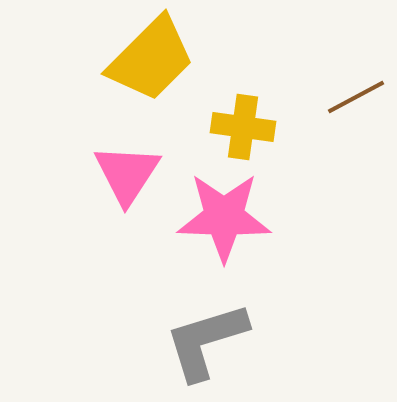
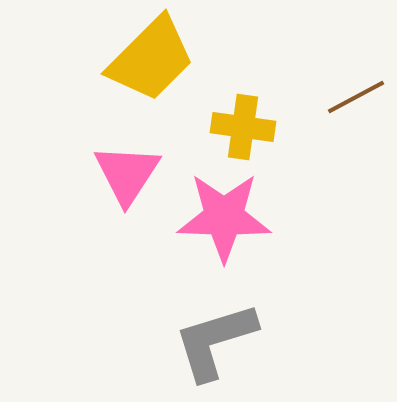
gray L-shape: moved 9 px right
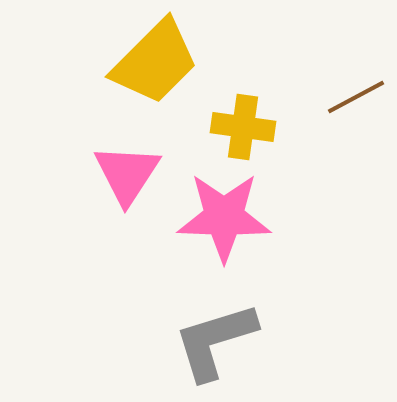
yellow trapezoid: moved 4 px right, 3 px down
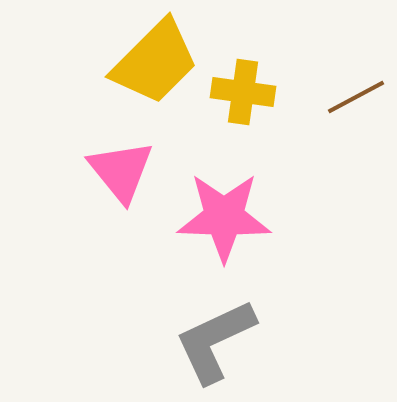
yellow cross: moved 35 px up
pink triangle: moved 6 px left, 3 px up; rotated 12 degrees counterclockwise
gray L-shape: rotated 8 degrees counterclockwise
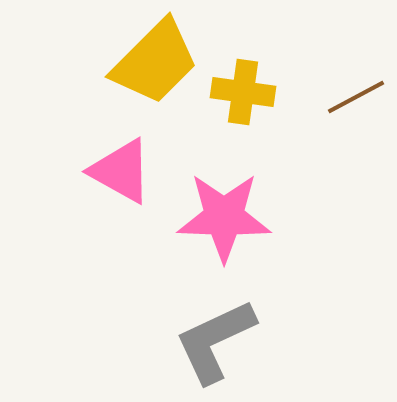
pink triangle: rotated 22 degrees counterclockwise
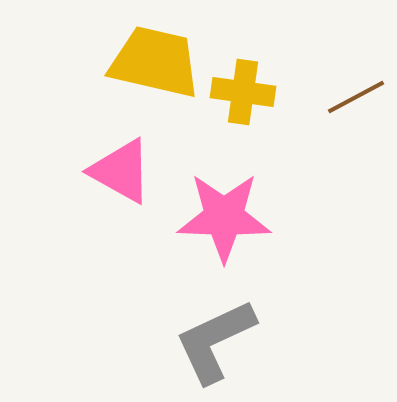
yellow trapezoid: rotated 122 degrees counterclockwise
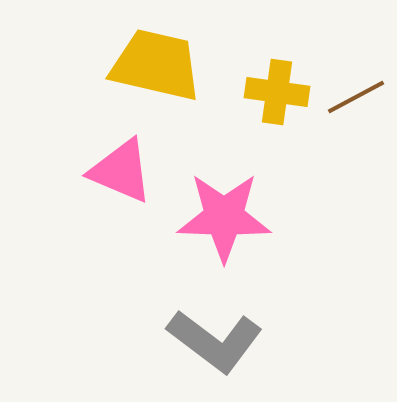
yellow trapezoid: moved 1 px right, 3 px down
yellow cross: moved 34 px right
pink triangle: rotated 6 degrees counterclockwise
gray L-shape: rotated 118 degrees counterclockwise
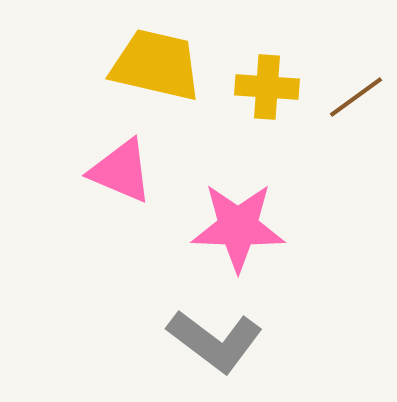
yellow cross: moved 10 px left, 5 px up; rotated 4 degrees counterclockwise
brown line: rotated 8 degrees counterclockwise
pink star: moved 14 px right, 10 px down
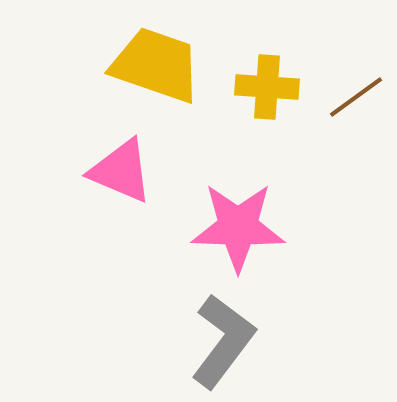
yellow trapezoid: rotated 6 degrees clockwise
gray L-shape: moved 8 px right; rotated 90 degrees counterclockwise
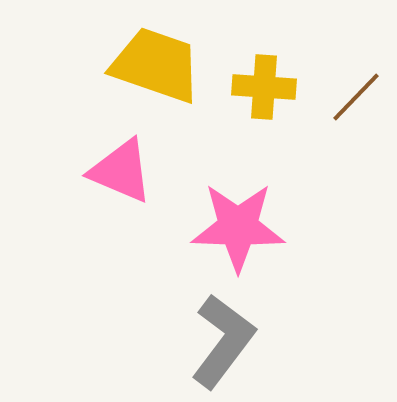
yellow cross: moved 3 px left
brown line: rotated 10 degrees counterclockwise
